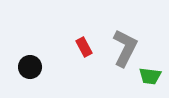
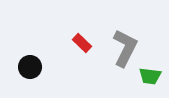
red rectangle: moved 2 px left, 4 px up; rotated 18 degrees counterclockwise
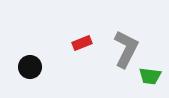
red rectangle: rotated 66 degrees counterclockwise
gray L-shape: moved 1 px right, 1 px down
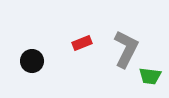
black circle: moved 2 px right, 6 px up
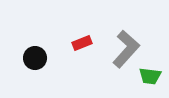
gray L-shape: rotated 15 degrees clockwise
black circle: moved 3 px right, 3 px up
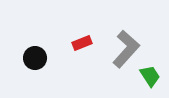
green trapezoid: rotated 130 degrees counterclockwise
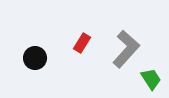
red rectangle: rotated 36 degrees counterclockwise
green trapezoid: moved 1 px right, 3 px down
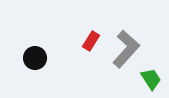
red rectangle: moved 9 px right, 2 px up
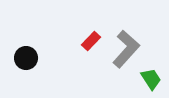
red rectangle: rotated 12 degrees clockwise
black circle: moved 9 px left
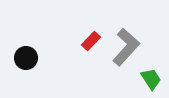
gray L-shape: moved 2 px up
